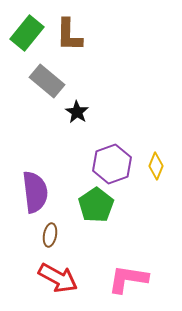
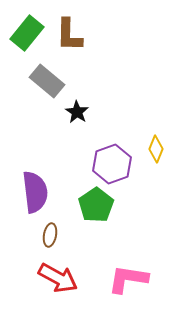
yellow diamond: moved 17 px up
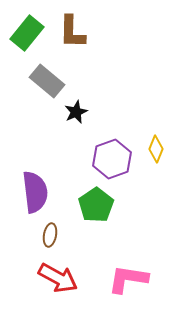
brown L-shape: moved 3 px right, 3 px up
black star: moved 1 px left; rotated 15 degrees clockwise
purple hexagon: moved 5 px up
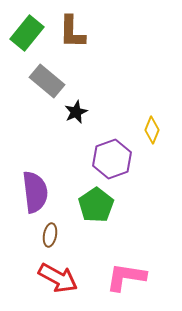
yellow diamond: moved 4 px left, 19 px up
pink L-shape: moved 2 px left, 2 px up
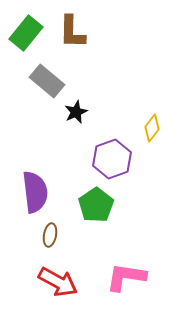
green rectangle: moved 1 px left
yellow diamond: moved 2 px up; rotated 16 degrees clockwise
red arrow: moved 4 px down
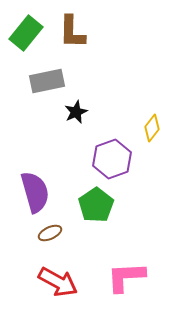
gray rectangle: rotated 52 degrees counterclockwise
purple semicircle: rotated 9 degrees counterclockwise
brown ellipse: moved 2 px up; rotated 55 degrees clockwise
pink L-shape: rotated 12 degrees counterclockwise
